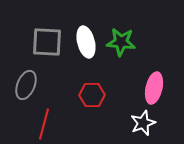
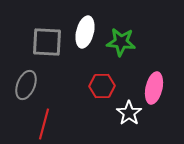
white ellipse: moved 1 px left, 10 px up; rotated 28 degrees clockwise
red hexagon: moved 10 px right, 9 px up
white star: moved 14 px left, 10 px up; rotated 15 degrees counterclockwise
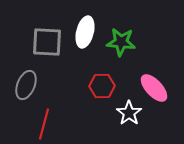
pink ellipse: rotated 56 degrees counterclockwise
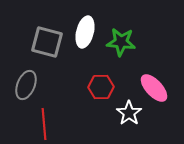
gray square: rotated 12 degrees clockwise
red hexagon: moved 1 px left, 1 px down
red line: rotated 20 degrees counterclockwise
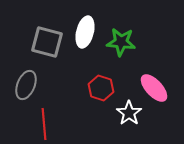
red hexagon: moved 1 px down; rotated 20 degrees clockwise
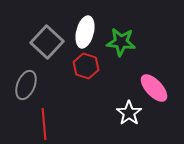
gray square: rotated 28 degrees clockwise
red hexagon: moved 15 px left, 22 px up
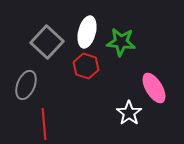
white ellipse: moved 2 px right
pink ellipse: rotated 12 degrees clockwise
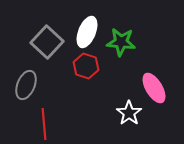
white ellipse: rotated 8 degrees clockwise
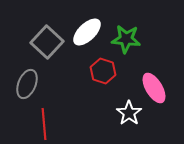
white ellipse: rotated 24 degrees clockwise
green star: moved 5 px right, 3 px up
red hexagon: moved 17 px right, 5 px down
gray ellipse: moved 1 px right, 1 px up
